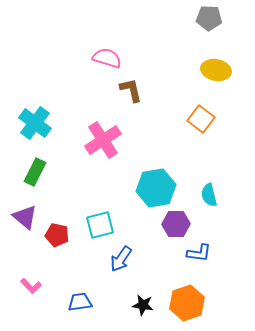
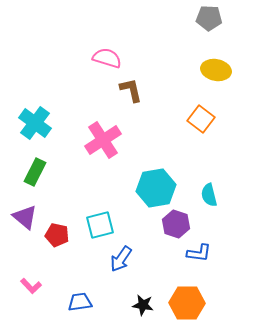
purple hexagon: rotated 20 degrees clockwise
orange hexagon: rotated 20 degrees clockwise
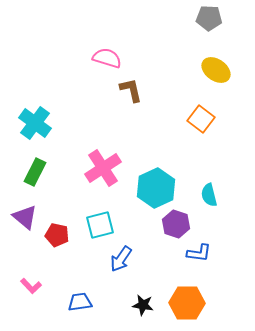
yellow ellipse: rotated 24 degrees clockwise
pink cross: moved 28 px down
cyan hexagon: rotated 15 degrees counterclockwise
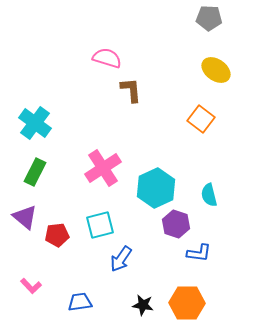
brown L-shape: rotated 8 degrees clockwise
red pentagon: rotated 20 degrees counterclockwise
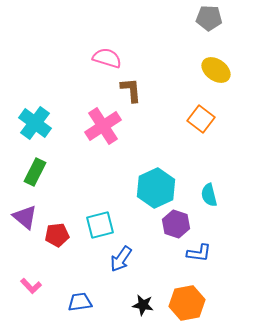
pink cross: moved 42 px up
orange hexagon: rotated 12 degrees counterclockwise
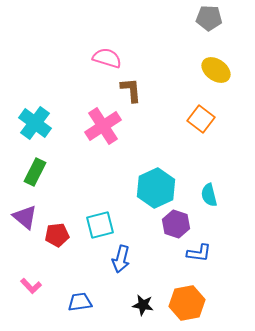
blue arrow: rotated 20 degrees counterclockwise
